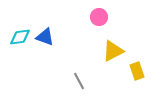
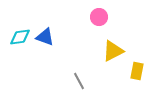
yellow rectangle: rotated 30 degrees clockwise
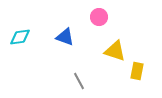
blue triangle: moved 20 px right
yellow triangle: moved 2 px right; rotated 45 degrees clockwise
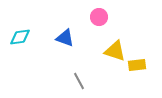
blue triangle: moved 1 px down
yellow rectangle: moved 6 px up; rotated 72 degrees clockwise
